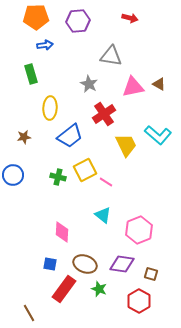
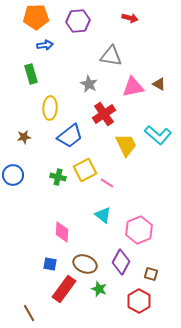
pink line: moved 1 px right, 1 px down
purple diamond: moved 1 px left, 2 px up; rotated 70 degrees counterclockwise
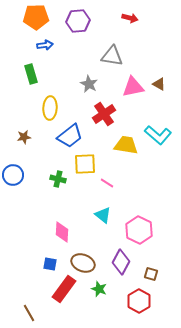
gray triangle: moved 1 px right
yellow trapezoid: rotated 55 degrees counterclockwise
yellow square: moved 6 px up; rotated 25 degrees clockwise
green cross: moved 2 px down
pink hexagon: rotated 12 degrees counterclockwise
brown ellipse: moved 2 px left, 1 px up
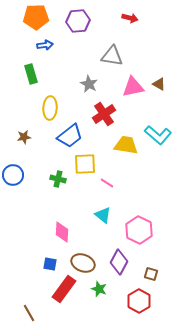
purple diamond: moved 2 px left
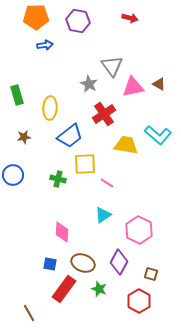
purple hexagon: rotated 15 degrees clockwise
gray triangle: moved 10 px down; rotated 45 degrees clockwise
green rectangle: moved 14 px left, 21 px down
cyan triangle: rotated 48 degrees clockwise
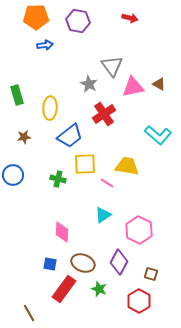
yellow trapezoid: moved 1 px right, 21 px down
